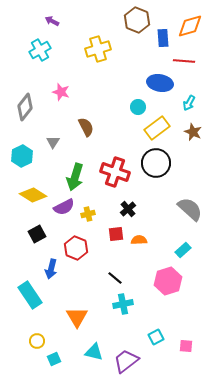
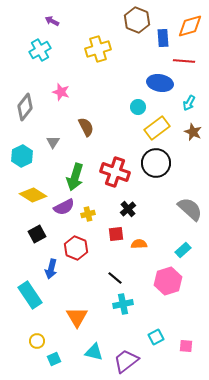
orange semicircle at (139, 240): moved 4 px down
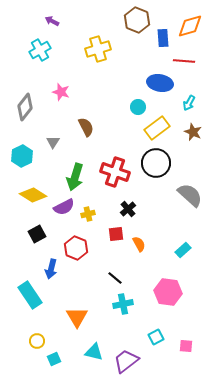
gray semicircle at (190, 209): moved 14 px up
orange semicircle at (139, 244): rotated 63 degrees clockwise
pink hexagon at (168, 281): moved 11 px down; rotated 24 degrees clockwise
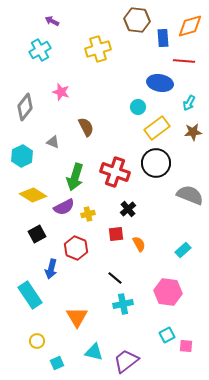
brown hexagon at (137, 20): rotated 15 degrees counterclockwise
brown star at (193, 132): rotated 30 degrees counterclockwise
gray triangle at (53, 142): rotated 40 degrees counterclockwise
gray semicircle at (190, 195): rotated 20 degrees counterclockwise
cyan square at (156, 337): moved 11 px right, 2 px up
cyan square at (54, 359): moved 3 px right, 4 px down
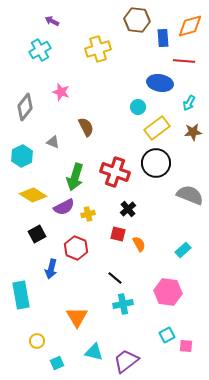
red square at (116, 234): moved 2 px right; rotated 21 degrees clockwise
cyan rectangle at (30, 295): moved 9 px left; rotated 24 degrees clockwise
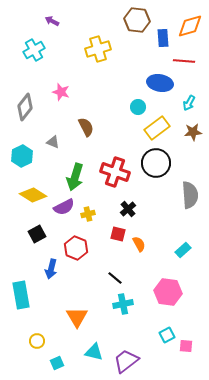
cyan cross at (40, 50): moved 6 px left
gray semicircle at (190, 195): rotated 64 degrees clockwise
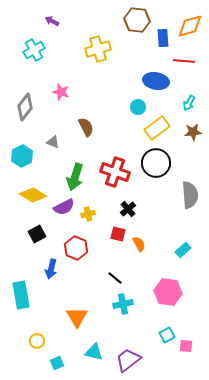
blue ellipse at (160, 83): moved 4 px left, 2 px up
purple trapezoid at (126, 361): moved 2 px right, 1 px up
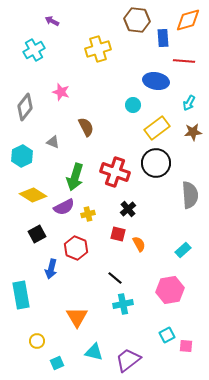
orange diamond at (190, 26): moved 2 px left, 6 px up
cyan circle at (138, 107): moved 5 px left, 2 px up
pink hexagon at (168, 292): moved 2 px right, 2 px up; rotated 16 degrees counterclockwise
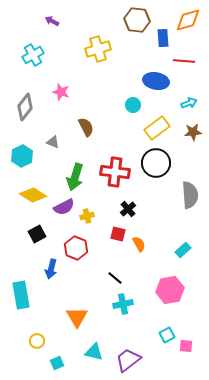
cyan cross at (34, 50): moved 1 px left, 5 px down
cyan arrow at (189, 103): rotated 140 degrees counterclockwise
red cross at (115, 172): rotated 12 degrees counterclockwise
yellow cross at (88, 214): moved 1 px left, 2 px down
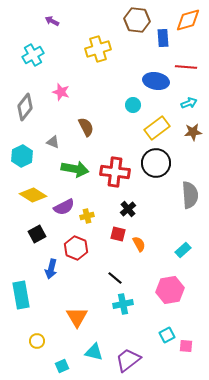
red line at (184, 61): moved 2 px right, 6 px down
green arrow at (75, 177): moved 8 px up; rotated 96 degrees counterclockwise
cyan square at (57, 363): moved 5 px right, 3 px down
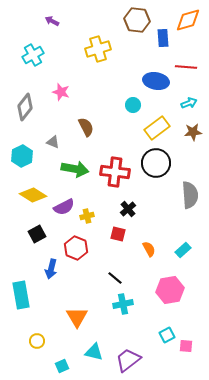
orange semicircle at (139, 244): moved 10 px right, 5 px down
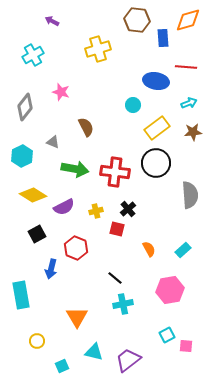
yellow cross at (87, 216): moved 9 px right, 5 px up
red square at (118, 234): moved 1 px left, 5 px up
